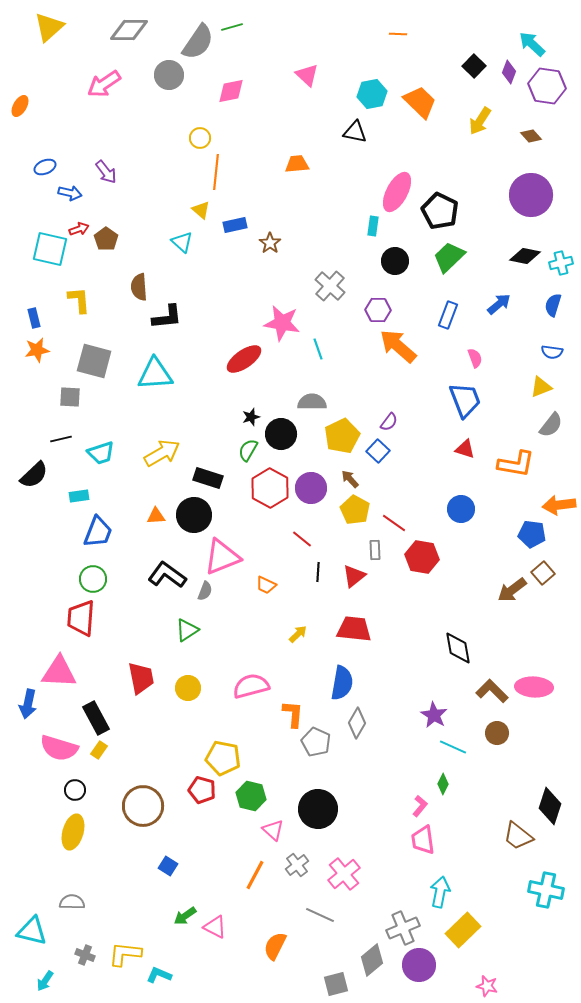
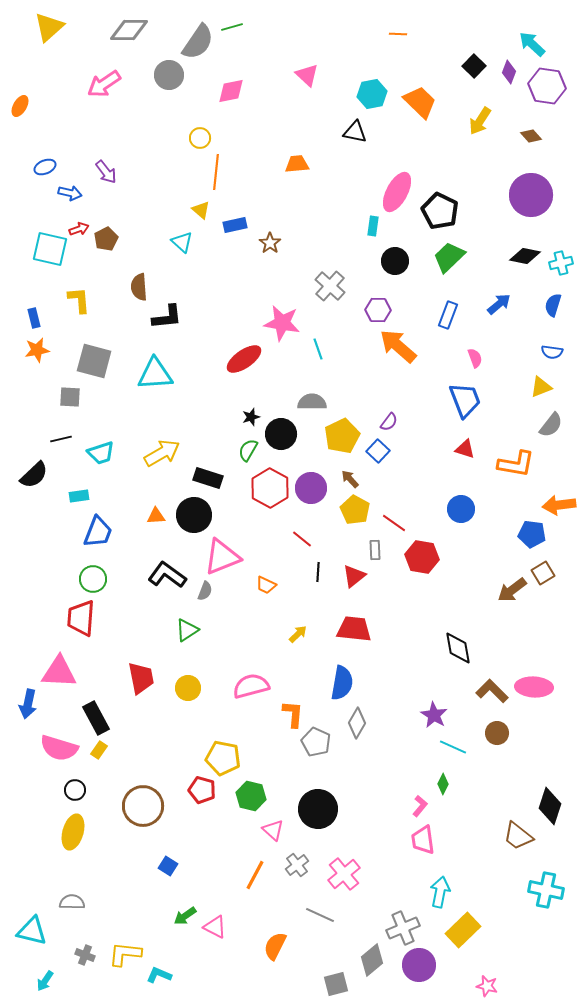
brown pentagon at (106, 239): rotated 10 degrees clockwise
brown square at (543, 573): rotated 10 degrees clockwise
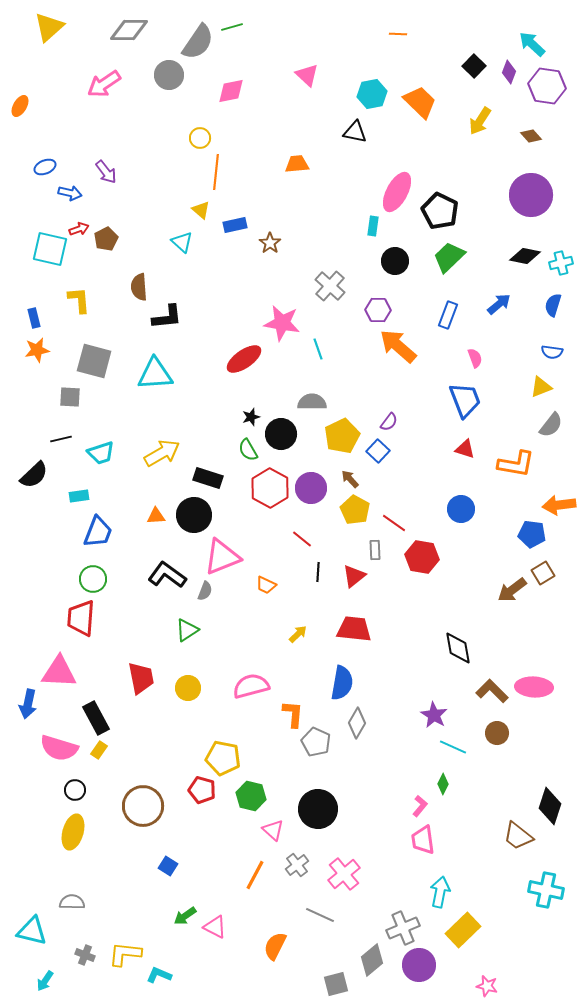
green semicircle at (248, 450): rotated 60 degrees counterclockwise
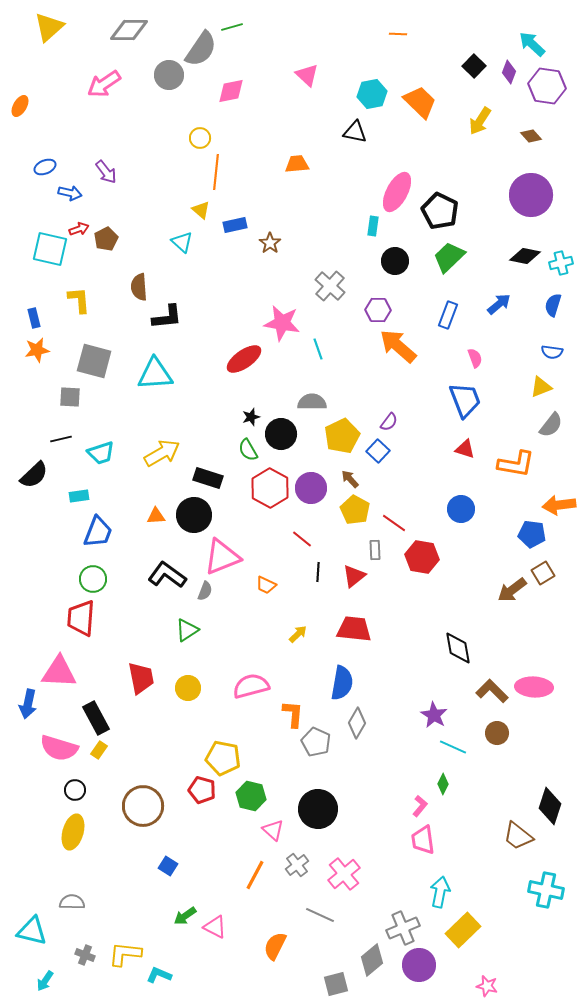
gray semicircle at (198, 42): moved 3 px right, 7 px down
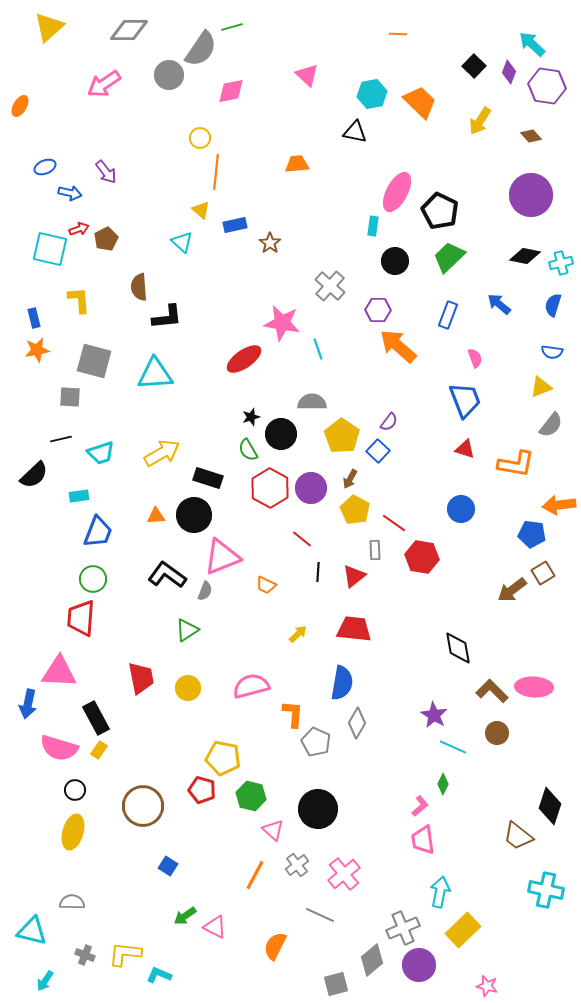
blue arrow at (499, 304): rotated 100 degrees counterclockwise
yellow pentagon at (342, 436): rotated 12 degrees counterclockwise
brown arrow at (350, 479): rotated 108 degrees counterclockwise
pink L-shape at (420, 806): rotated 10 degrees clockwise
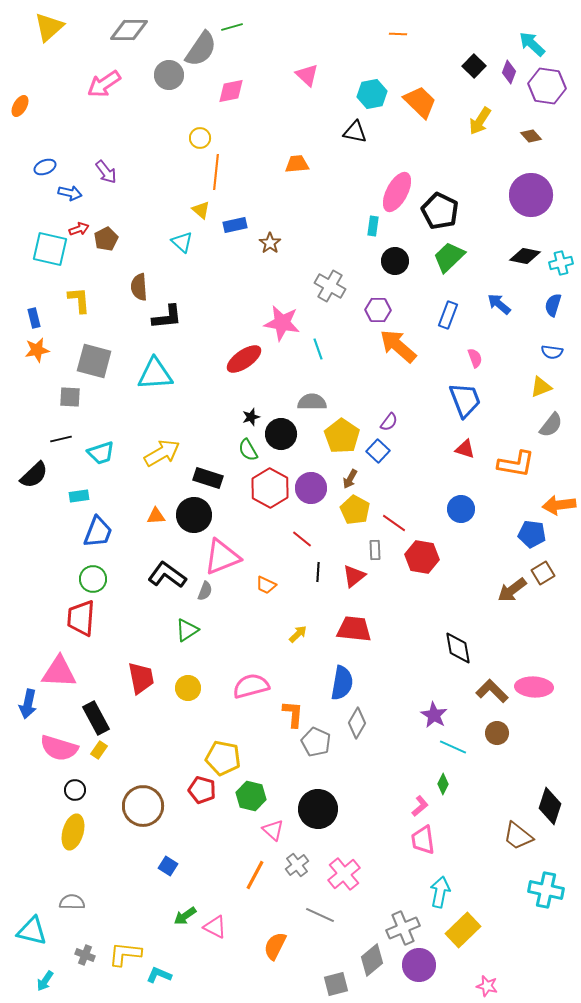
gray cross at (330, 286): rotated 12 degrees counterclockwise
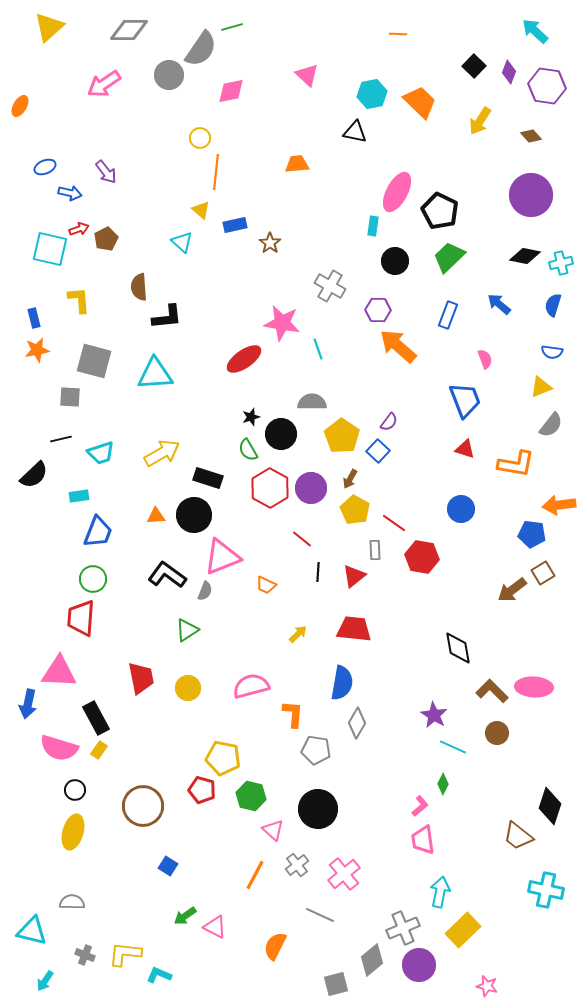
cyan arrow at (532, 44): moved 3 px right, 13 px up
pink semicircle at (475, 358): moved 10 px right, 1 px down
gray pentagon at (316, 742): moved 8 px down; rotated 16 degrees counterclockwise
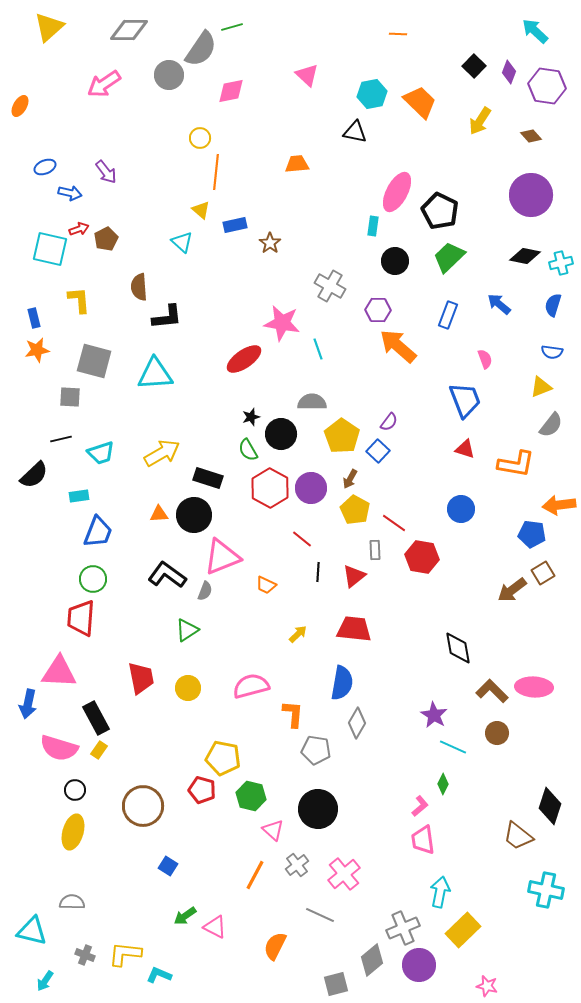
orange triangle at (156, 516): moved 3 px right, 2 px up
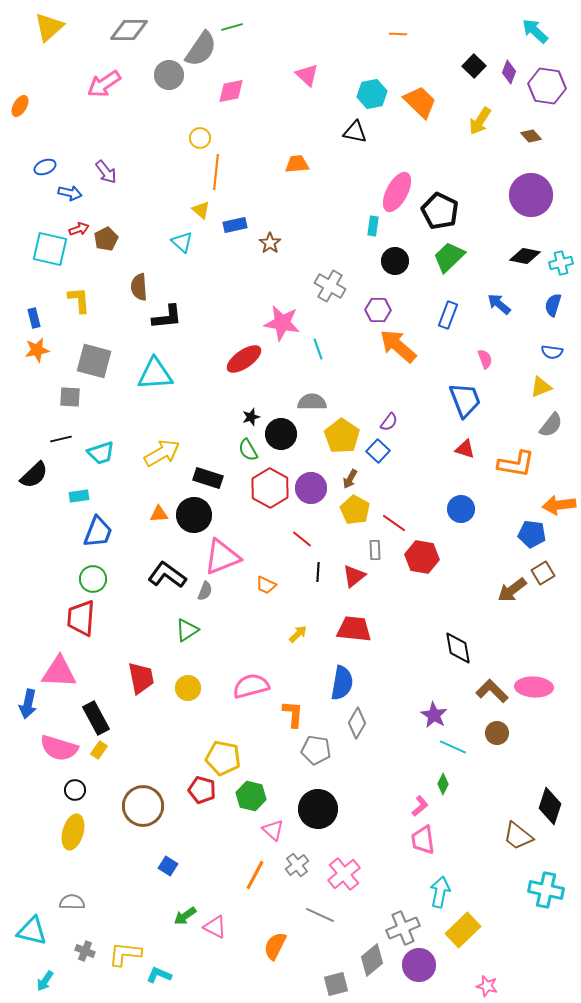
gray cross at (85, 955): moved 4 px up
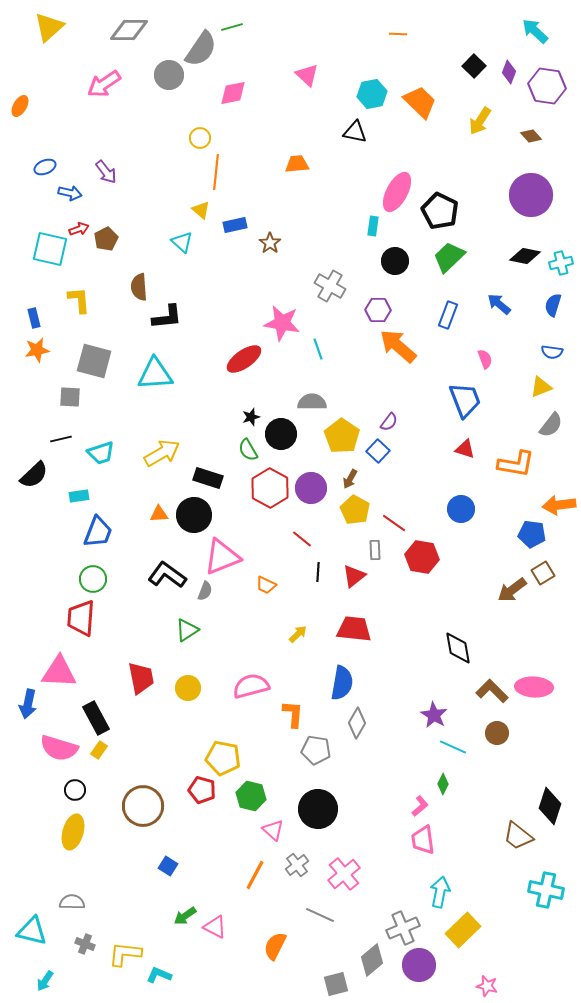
pink diamond at (231, 91): moved 2 px right, 2 px down
gray cross at (85, 951): moved 7 px up
